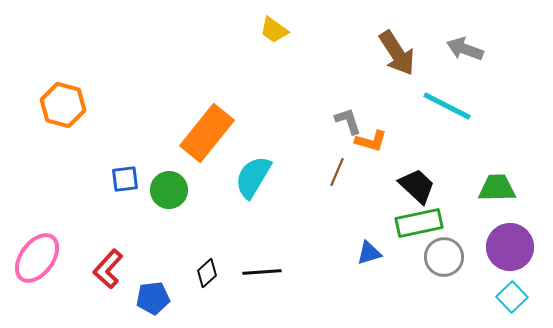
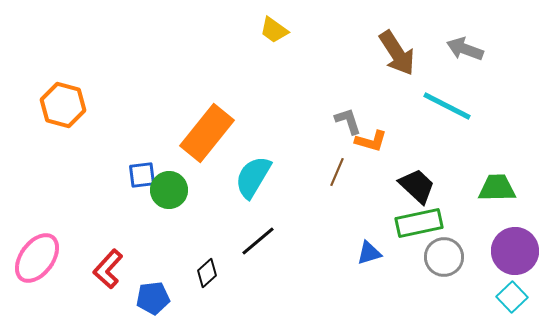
blue square: moved 17 px right, 4 px up
purple circle: moved 5 px right, 4 px down
black line: moved 4 px left, 31 px up; rotated 36 degrees counterclockwise
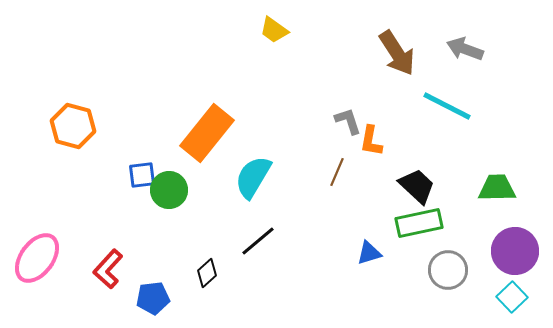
orange hexagon: moved 10 px right, 21 px down
orange L-shape: rotated 84 degrees clockwise
gray circle: moved 4 px right, 13 px down
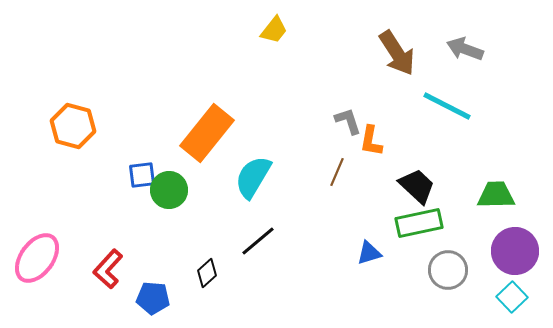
yellow trapezoid: rotated 88 degrees counterclockwise
green trapezoid: moved 1 px left, 7 px down
blue pentagon: rotated 12 degrees clockwise
